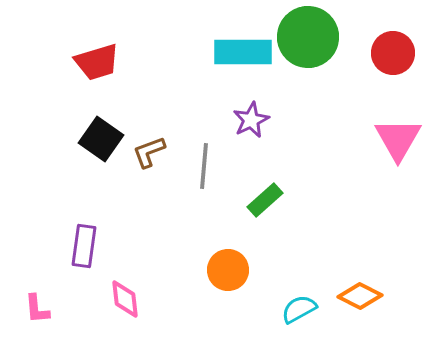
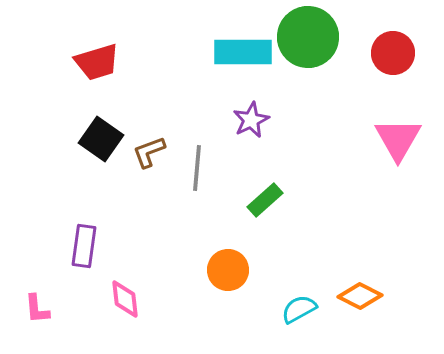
gray line: moved 7 px left, 2 px down
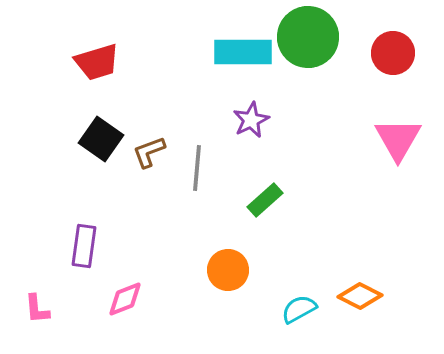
pink diamond: rotated 75 degrees clockwise
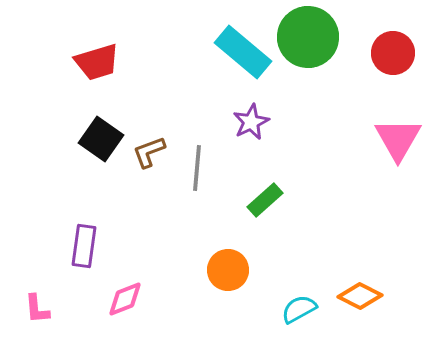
cyan rectangle: rotated 40 degrees clockwise
purple star: moved 2 px down
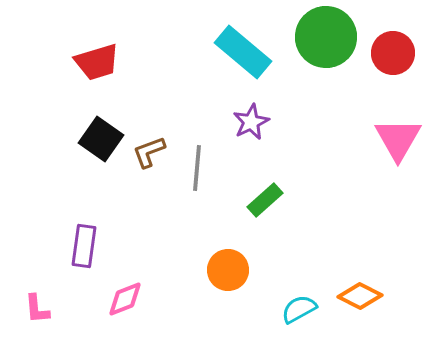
green circle: moved 18 px right
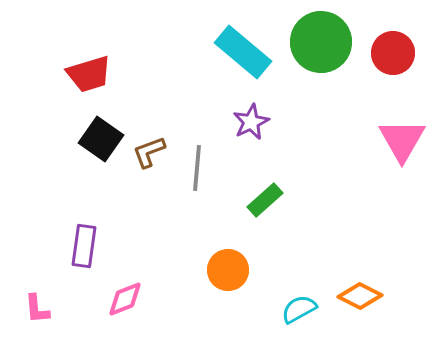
green circle: moved 5 px left, 5 px down
red trapezoid: moved 8 px left, 12 px down
pink triangle: moved 4 px right, 1 px down
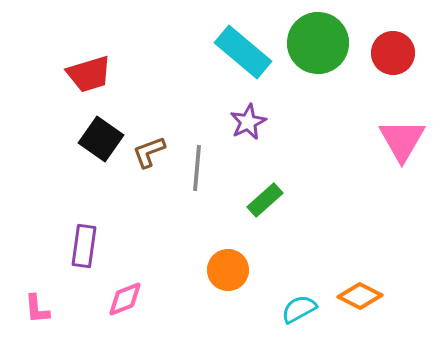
green circle: moved 3 px left, 1 px down
purple star: moved 3 px left
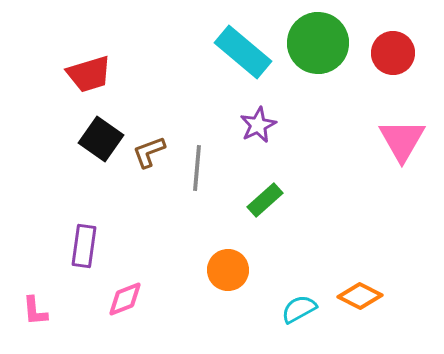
purple star: moved 10 px right, 3 px down
pink L-shape: moved 2 px left, 2 px down
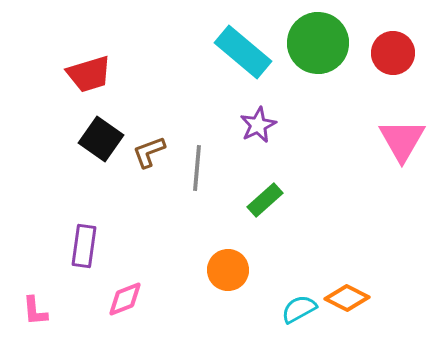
orange diamond: moved 13 px left, 2 px down
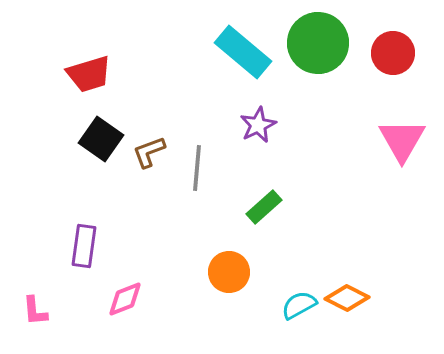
green rectangle: moved 1 px left, 7 px down
orange circle: moved 1 px right, 2 px down
cyan semicircle: moved 4 px up
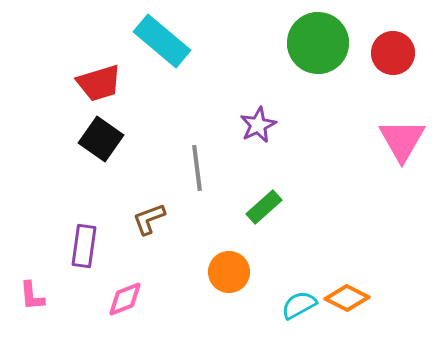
cyan rectangle: moved 81 px left, 11 px up
red trapezoid: moved 10 px right, 9 px down
brown L-shape: moved 67 px down
gray line: rotated 12 degrees counterclockwise
pink L-shape: moved 3 px left, 15 px up
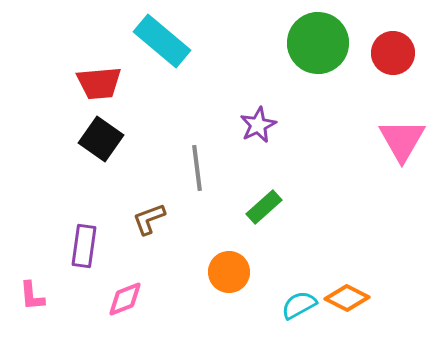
red trapezoid: rotated 12 degrees clockwise
